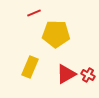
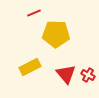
yellow rectangle: rotated 40 degrees clockwise
red triangle: rotated 40 degrees counterclockwise
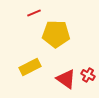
red triangle: moved 5 px down; rotated 15 degrees counterclockwise
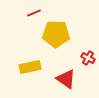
yellow rectangle: rotated 15 degrees clockwise
red cross: moved 17 px up
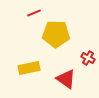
yellow rectangle: moved 1 px left, 1 px down
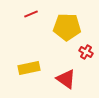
red line: moved 3 px left, 1 px down
yellow pentagon: moved 11 px right, 7 px up
red cross: moved 2 px left, 6 px up
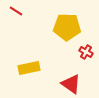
red line: moved 15 px left, 3 px up; rotated 56 degrees clockwise
red triangle: moved 5 px right, 5 px down
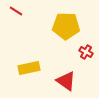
yellow pentagon: moved 1 px left, 1 px up
red triangle: moved 5 px left, 3 px up
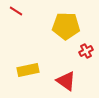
red cross: moved 1 px up; rotated 32 degrees clockwise
yellow rectangle: moved 1 px left, 2 px down
